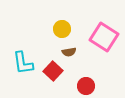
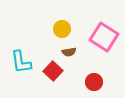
cyan L-shape: moved 2 px left, 1 px up
red circle: moved 8 px right, 4 px up
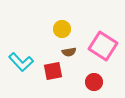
pink square: moved 1 px left, 9 px down
cyan L-shape: rotated 35 degrees counterclockwise
red square: rotated 36 degrees clockwise
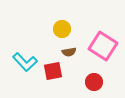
cyan L-shape: moved 4 px right
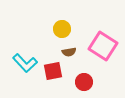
cyan L-shape: moved 1 px down
red circle: moved 10 px left
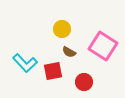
brown semicircle: rotated 40 degrees clockwise
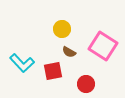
cyan L-shape: moved 3 px left
red circle: moved 2 px right, 2 px down
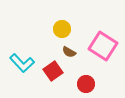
red square: rotated 24 degrees counterclockwise
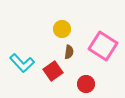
brown semicircle: rotated 112 degrees counterclockwise
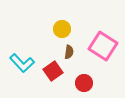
red circle: moved 2 px left, 1 px up
